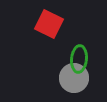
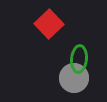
red square: rotated 20 degrees clockwise
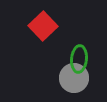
red square: moved 6 px left, 2 px down
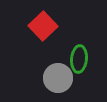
gray circle: moved 16 px left
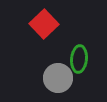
red square: moved 1 px right, 2 px up
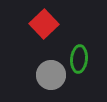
gray circle: moved 7 px left, 3 px up
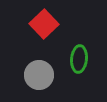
gray circle: moved 12 px left
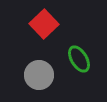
green ellipse: rotated 36 degrees counterclockwise
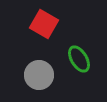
red square: rotated 16 degrees counterclockwise
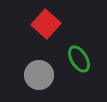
red square: moved 2 px right; rotated 12 degrees clockwise
